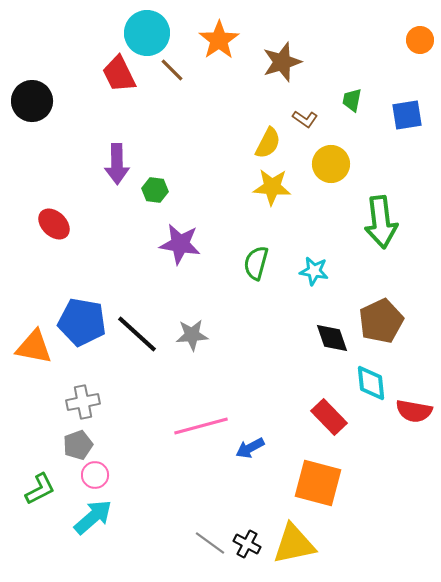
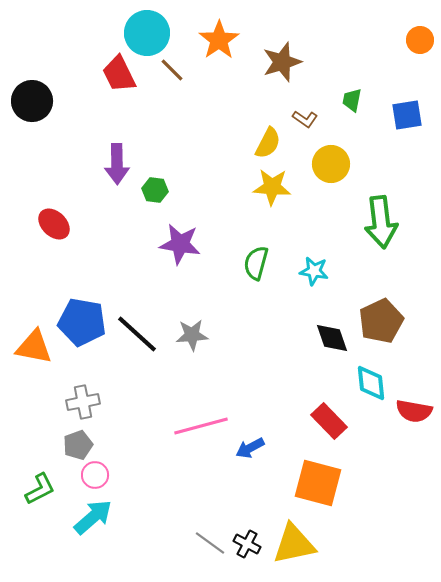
red rectangle: moved 4 px down
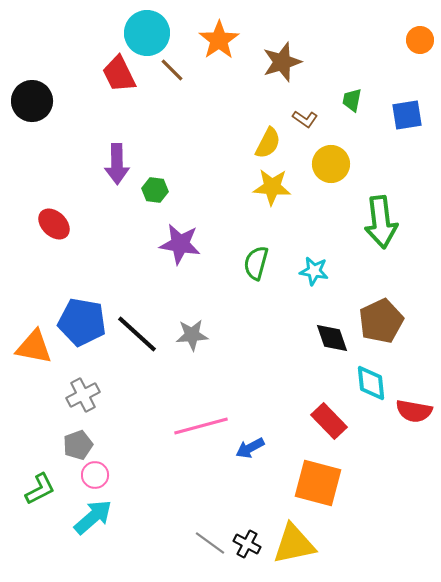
gray cross: moved 7 px up; rotated 16 degrees counterclockwise
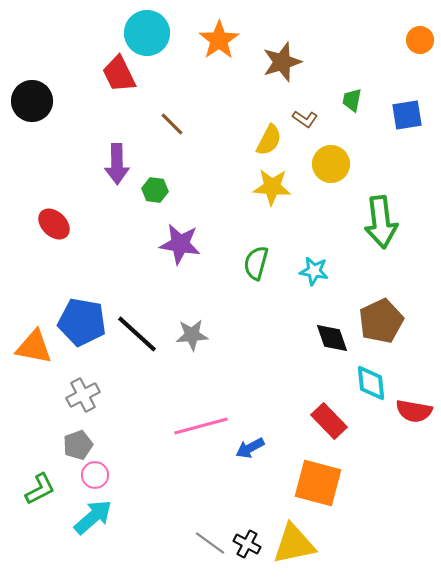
brown line: moved 54 px down
yellow semicircle: moved 1 px right, 3 px up
